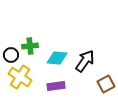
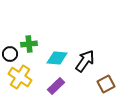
green cross: moved 1 px left, 2 px up
black circle: moved 1 px left, 1 px up
purple rectangle: rotated 36 degrees counterclockwise
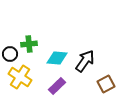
purple rectangle: moved 1 px right
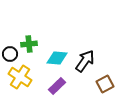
brown square: moved 1 px left
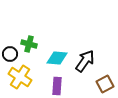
green cross: rotated 21 degrees clockwise
purple rectangle: rotated 42 degrees counterclockwise
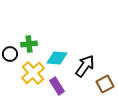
green cross: rotated 21 degrees counterclockwise
black arrow: moved 5 px down
yellow cross: moved 13 px right, 4 px up; rotated 15 degrees clockwise
purple rectangle: rotated 36 degrees counterclockwise
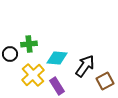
yellow cross: moved 2 px down
brown square: moved 3 px up
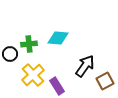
cyan diamond: moved 1 px right, 20 px up
